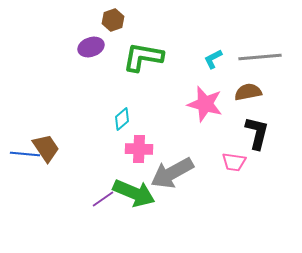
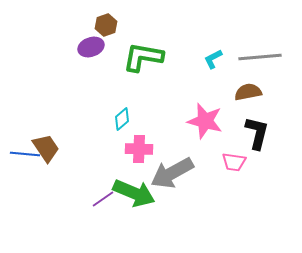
brown hexagon: moved 7 px left, 5 px down
pink star: moved 17 px down
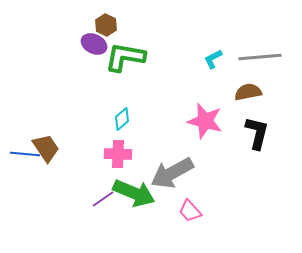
brown hexagon: rotated 15 degrees counterclockwise
purple ellipse: moved 3 px right, 3 px up; rotated 45 degrees clockwise
green L-shape: moved 18 px left
pink cross: moved 21 px left, 5 px down
pink trapezoid: moved 44 px left, 49 px down; rotated 40 degrees clockwise
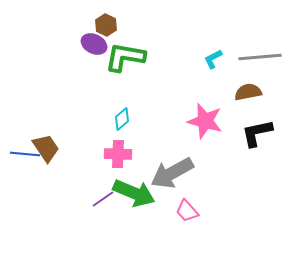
black L-shape: rotated 116 degrees counterclockwise
pink trapezoid: moved 3 px left
